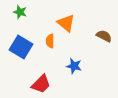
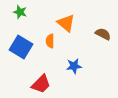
brown semicircle: moved 1 px left, 2 px up
blue star: rotated 21 degrees counterclockwise
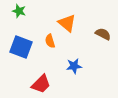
green star: moved 1 px left, 1 px up
orange triangle: moved 1 px right
orange semicircle: rotated 16 degrees counterclockwise
blue square: rotated 10 degrees counterclockwise
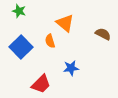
orange triangle: moved 2 px left
blue square: rotated 25 degrees clockwise
blue star: moved 3 px left, 2 px down
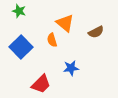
brown semicircle: moved 7 px left, 2 px up; rotated 126 degrees clockwise
orange semicircle: moved 2 px right, 1 px up
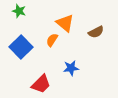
orange semicircle: rotated 48 degrees clockwise
